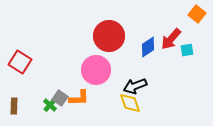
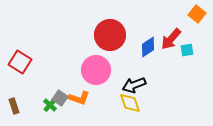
red circle: moved 1 px right, 1 px up
black arrow: moved 1 px left, 1 px up
orange L-shape: rotated 20 degrees clockwise
brown rectangle: rotated 21 degrees counterclockwise
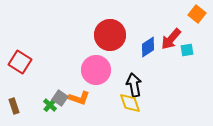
black arrow: rotated 100 degrees clockwise
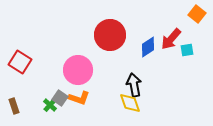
pink circle: moved 18 px left
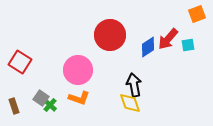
orange square: rotated 30 degrees clockwise
red arrow: moved 3 px left
cyan square: moved 1 px right, 5 px up
gray square: moved 19 px left
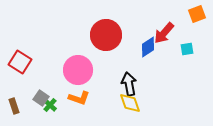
red circle: moved 4 px left
red arrow: moved 4 px left, 6 px up
cyan square: moved 1 px left, 4 px down
black arrow: moved 5 px left, 1 px up
